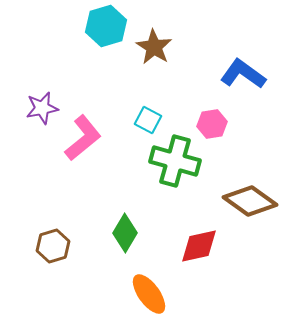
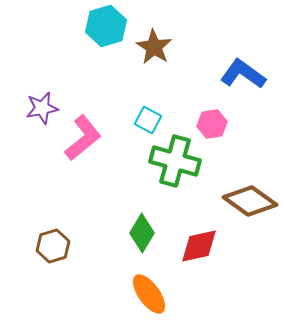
green diamond: moved 17 px right
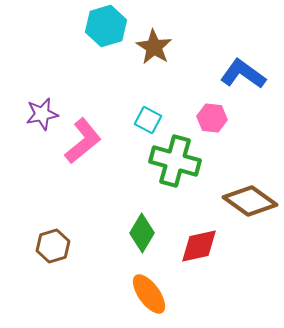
purple star: moved 6 px down
pink hexagon: moved 6 px up; rotated 16 degrees clockwise
pink L-shape: moved 3 px down
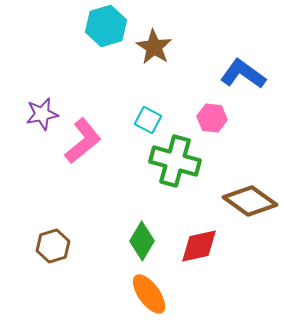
green diamond: moved 8 px down
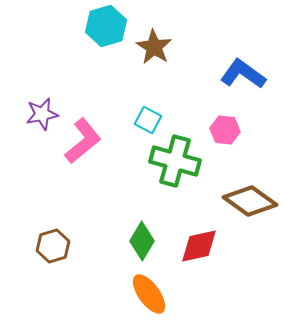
pink hexagon: moved 13 px right, 12 px down
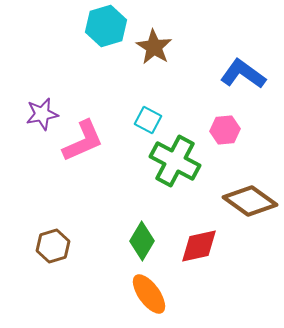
pink hexagon: rotated 12 degrees counterclockwise
pink L-shape: rotated 15 degrees clockwise
green cross: rotated 12 degrees clockwise
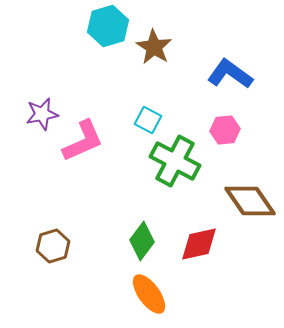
cyan hexagon: moved 2 px right
blue L-shape: moved 13 px left
brown diamond: rotated 20 degrees clockwise
green diamond: rotated 6 degrees clockwise
red diamond: moved 2 px up
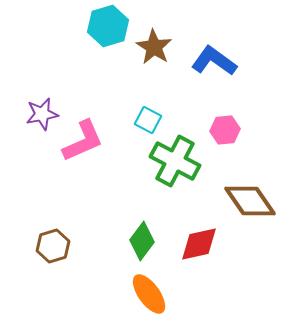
blue L-shape: moved 16 px left, 13 px up
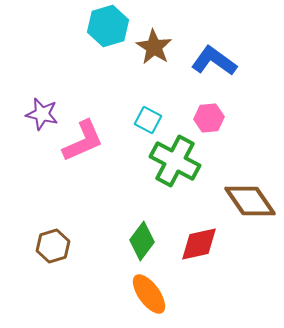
purple star: rotated 24 degrees clockwise
pink hexagon: moved 16 px left, 12 px up
